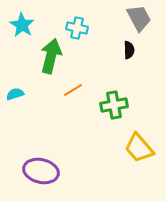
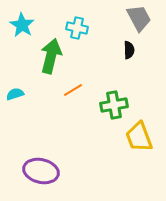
yellow trapezoid: moved 11 px up; rotated 20 degrees clockwise
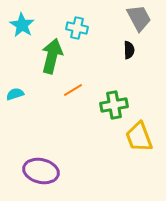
green arrow: moved 1 px right
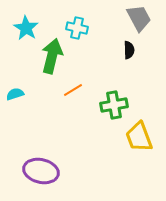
cyan star: moved 4 px right, 3 px down
